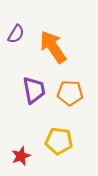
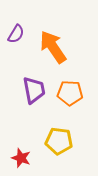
red star: moved 2 px down; rotated 30 degrees counterclockwise
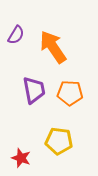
purple semicircle: moved 1 px down
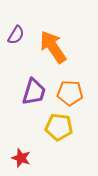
purple trapezoid: moved 2 px down; rotated 28 degrees clockwise
yellow pentagon: moved 14 px up
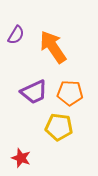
purple trapezoid: rotated 48 degrees clockwise
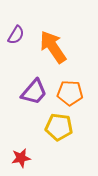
purple trapezoid: rotated 24 degrees counterclockwise
red star: rotated 30 degrees counterclockwise
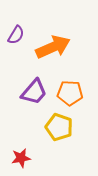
orange arrow: rotated 100 degrees clockwise
yellow pentagon: rotated 12 degrees clockwise
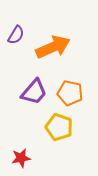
orange pentagon: rotated 10 degrees clockwise
